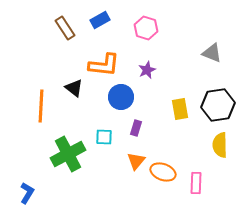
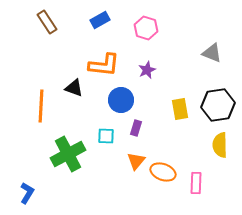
brown rectangle: moved 18 px left, 6 px up
black triangle: rotated 18 degrees counterclockwise
blue circle: moved 3 px down
cyan square: moved 2 px right, 1 px up
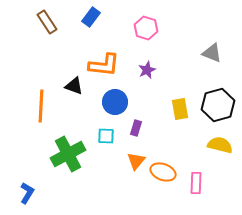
blue rectangle: moved 9 px left, 3 px up; rotated 24 degrees counterclockwise
black triangle: moved 2 px up
blue circle: moved 6 px left, 2 px down
black hexagon: rotated 8 degrees counterclockwise
yellow semicircle: rotated 105 degrees clockwise
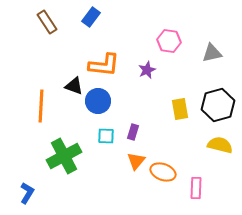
pink hexagon: moved 23 px right, 13 px down; rotated 10 degrees counterclockwise
gray triangle: rotated 35 degrees counterclockwise
blue circle: moved 17 px left, 1 px up
purple rectangle: moved 3 px left, 4 px down
green cross: moved 4 px left, 2 px down
pink rectangle: moved 5 px down
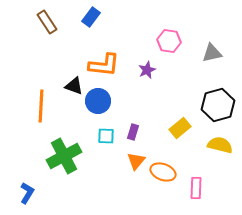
yellow rectangle: moved 19 px down; rotated 60 degrees clockwise
